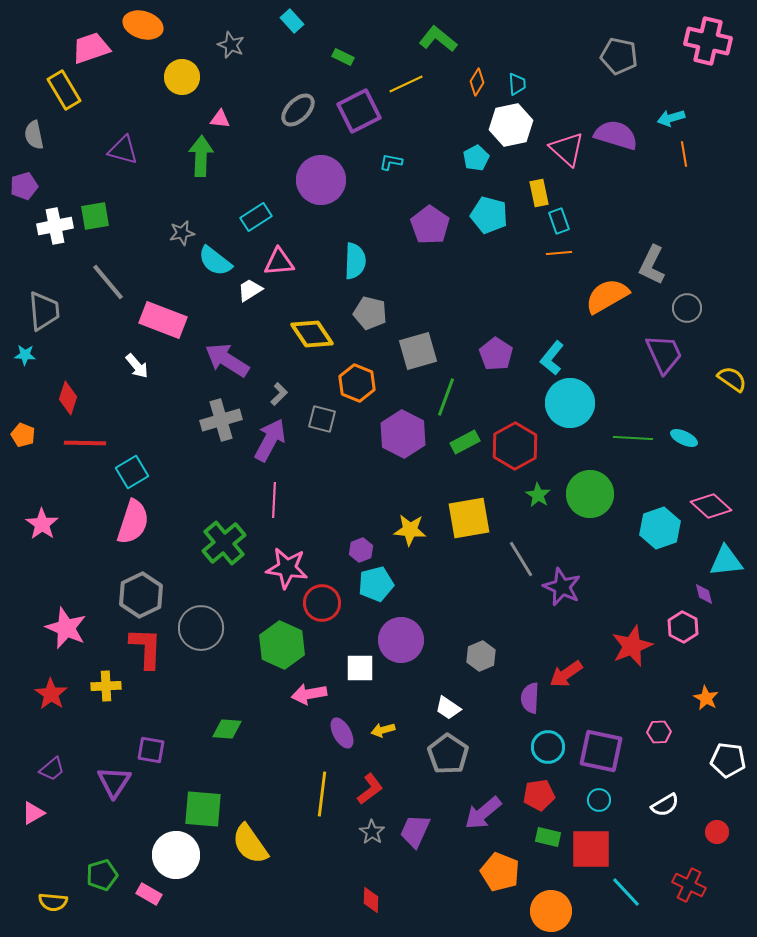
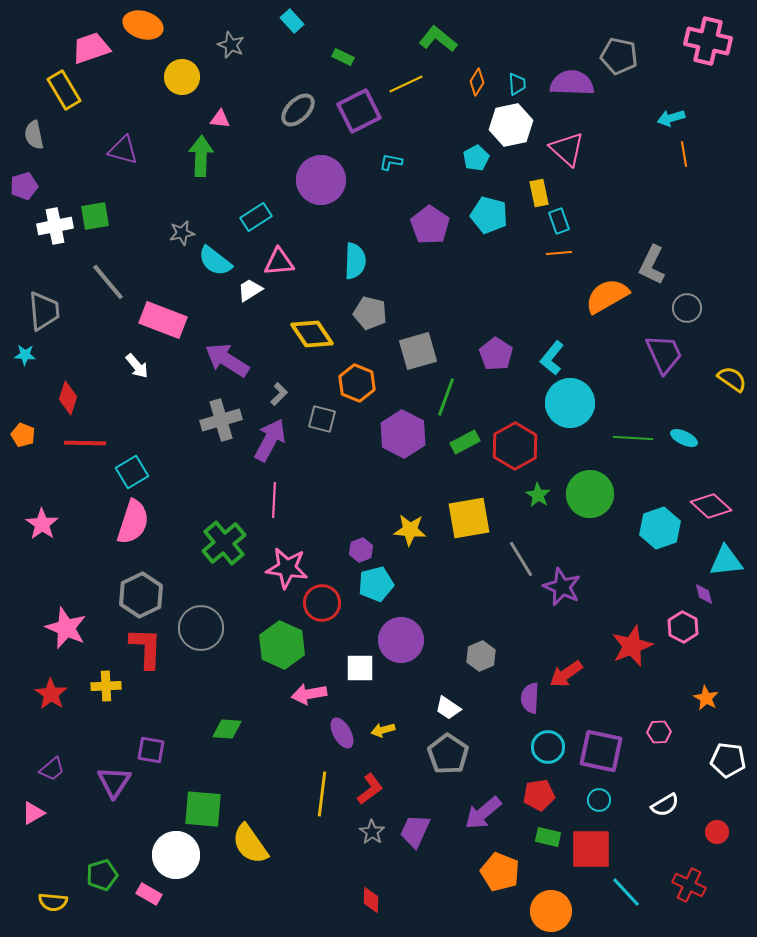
purple semicircle at (616, 135): moved 44 px left, 52 px up; rotated 15 degrees counterclockwise
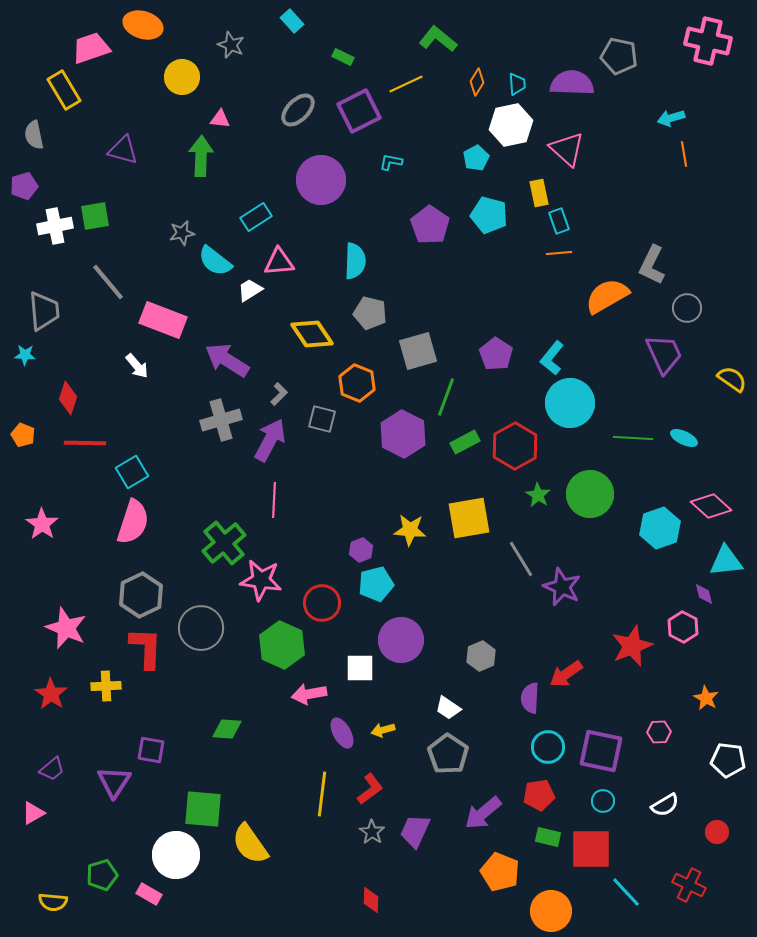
pink star at (287, 568): moved 26 px left, 12 px down
cyan circle at (599, 800): moved 4 px right, 1 px down
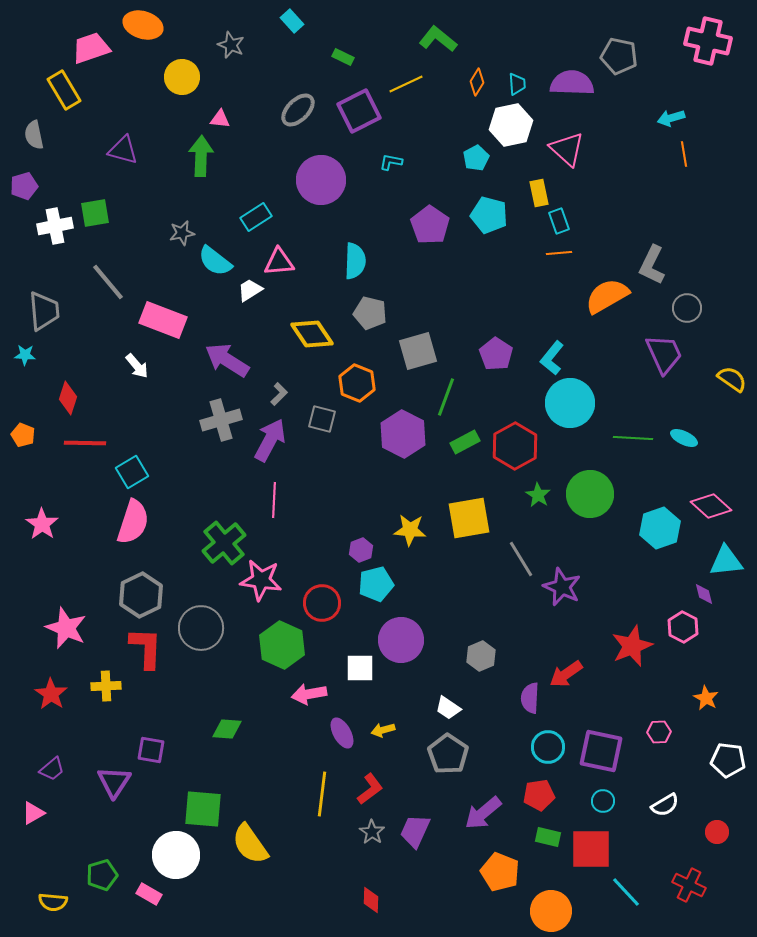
green square at (95, 216): moved 3 px up
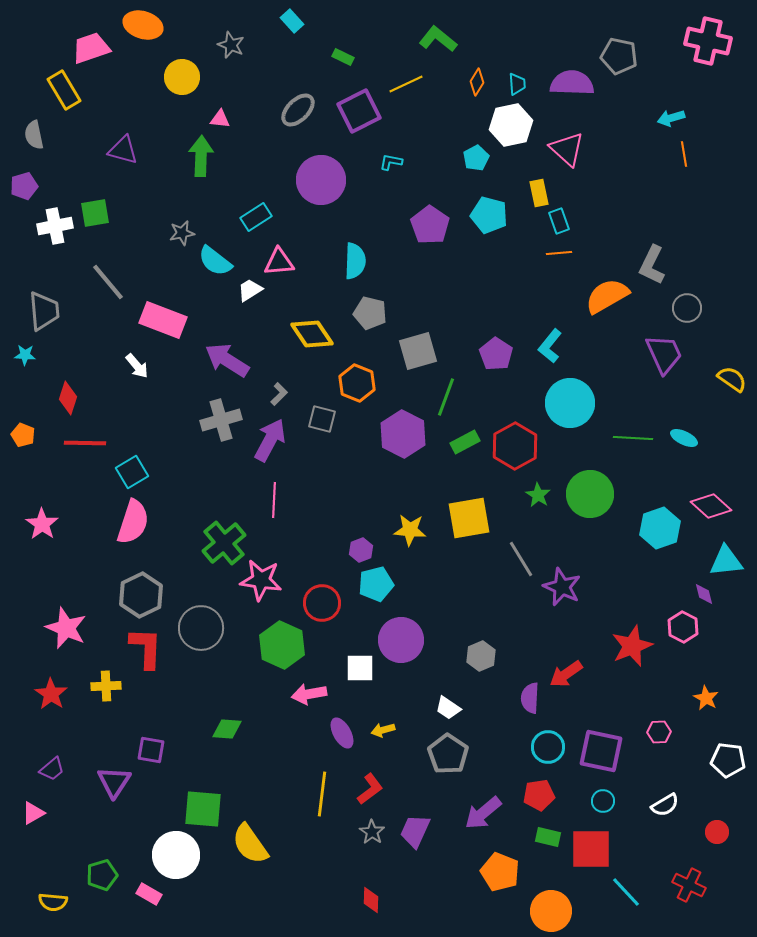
cyan L-shape at (552, 358): moved 2 px left, 12 px up
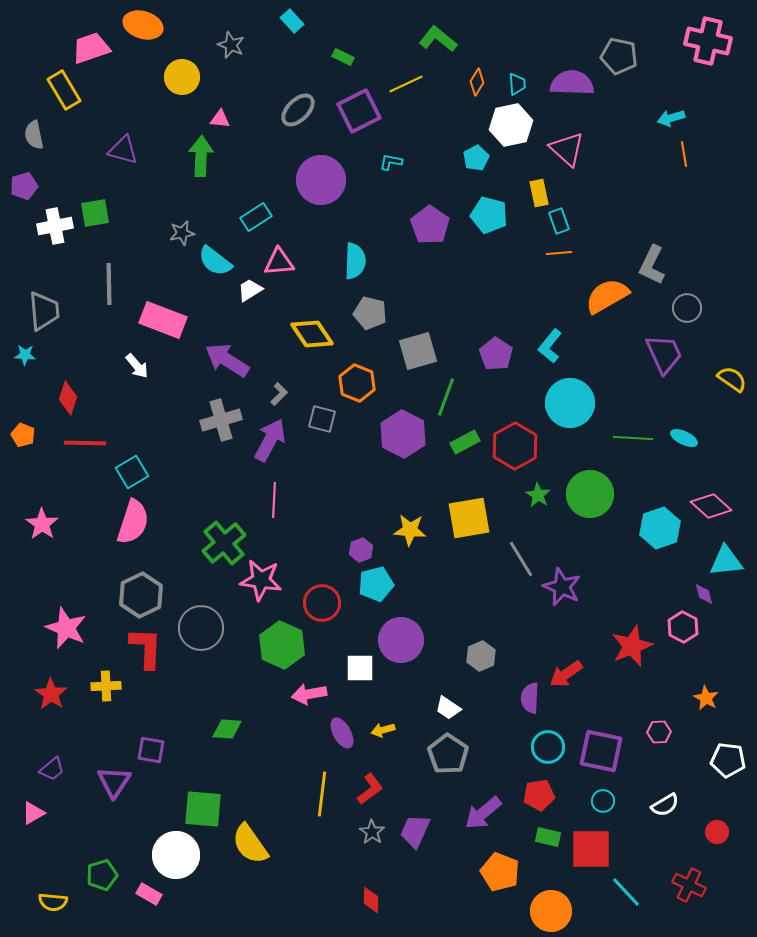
gray line at (108, 282): moved 1 px right, 2 px down; rotated 39 degrees clockwise
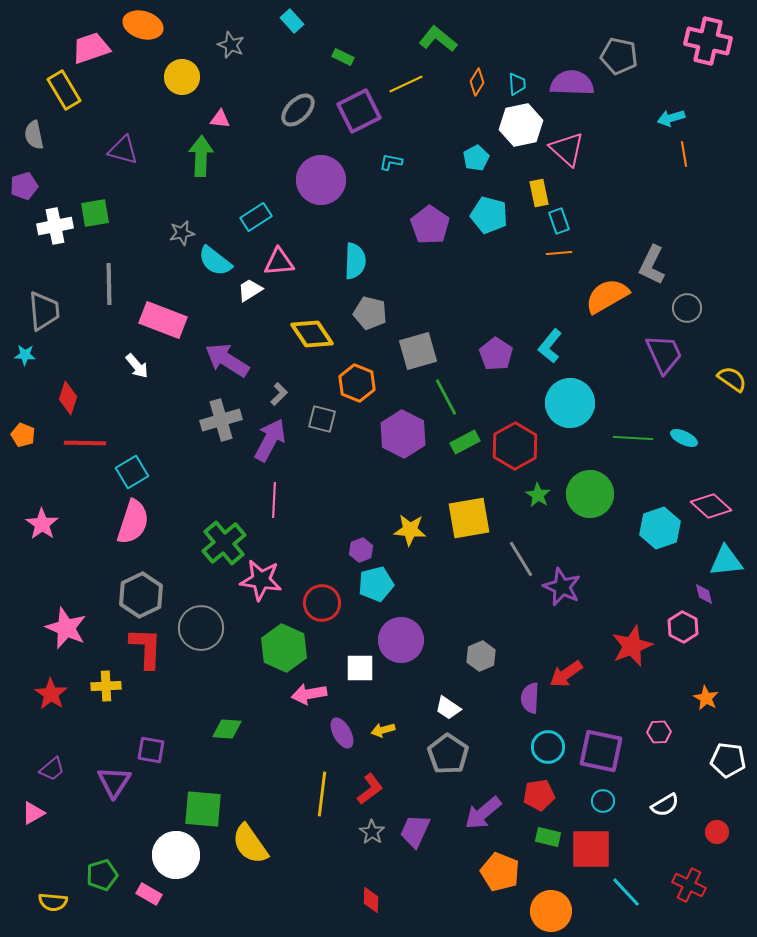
white hexagon at (511, 125): moved 10 px right
green line at (446, 397): rotated 48 degrees counterclockwise
green hexagon at (282, 645): moved 2 px right, 3 px down
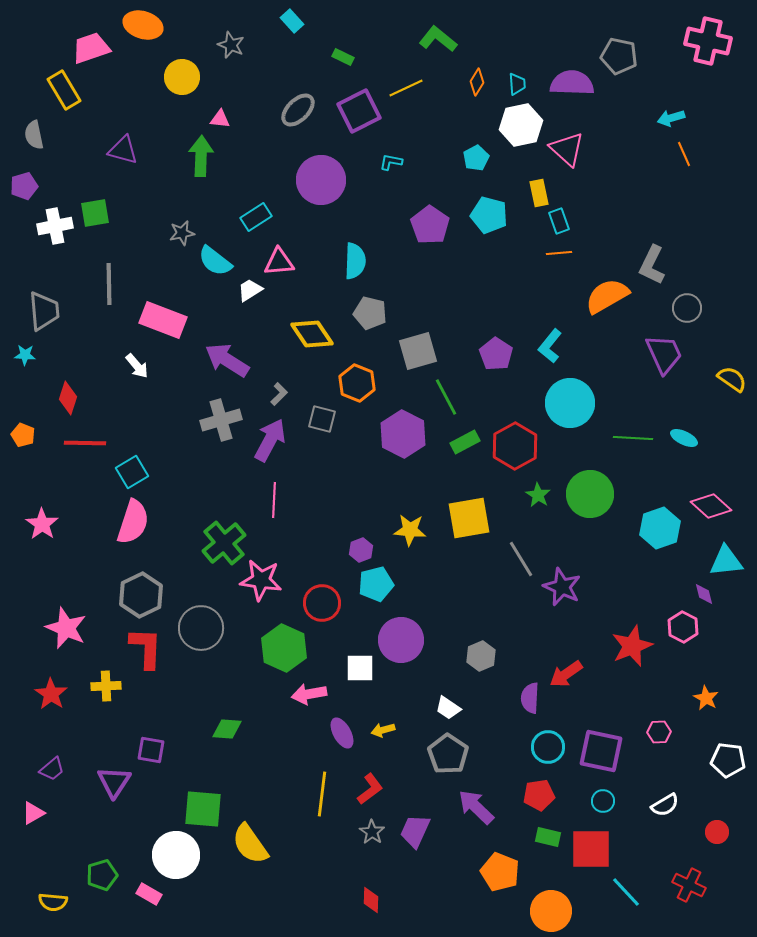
yellow line at (406, 84): moved 4 px down
orange line at (684, 154): rotated 15 degrees counterclockwise
purple arrow at (483, 813): moved 7 px left, 6 px up; rotated 84 degrees clockwise
